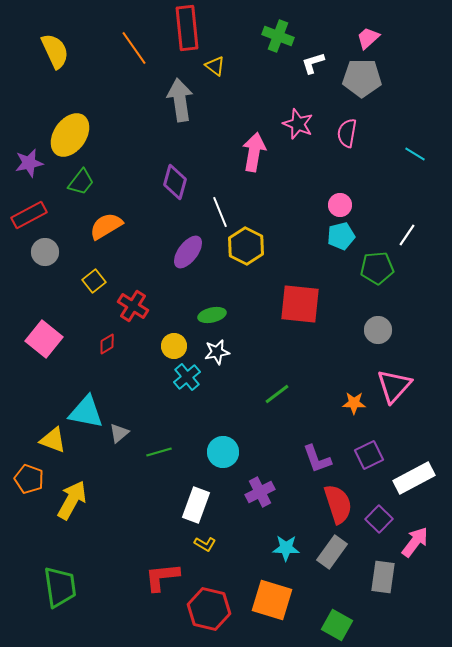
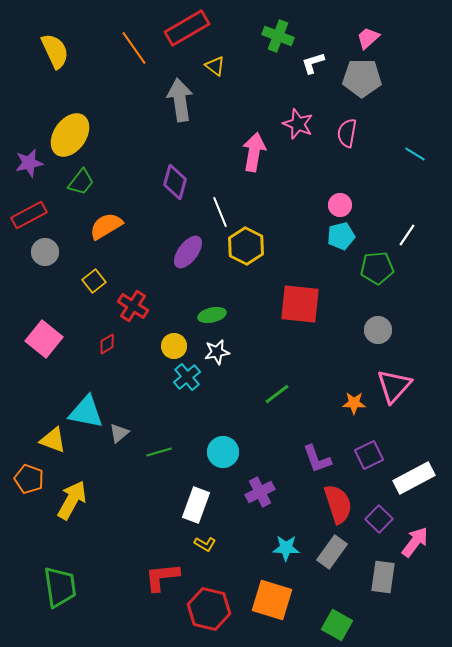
red rectangle at (187, 28): rotated 66 degrees clockwise
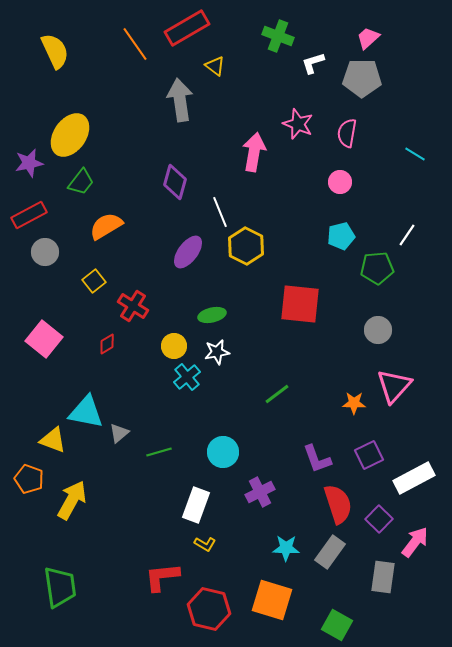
orange line at (134, 48): moved 1 px right, 4 px up
pink circle at (340, 205): moved 23 px up
gray rectangle at (332, 552): moved 2 px left
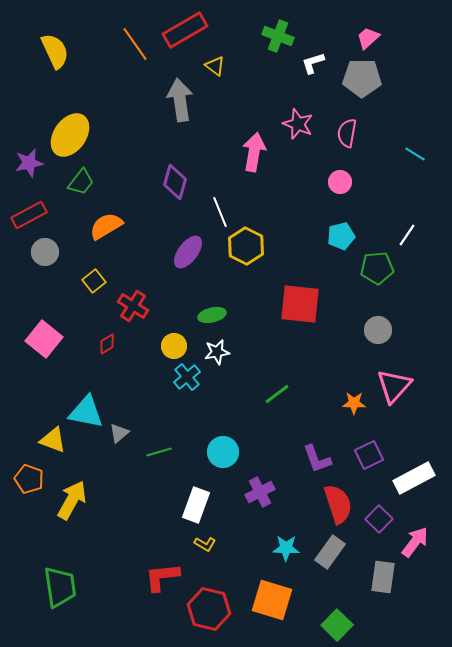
red rectangle at (187, 28): moved 2 px left, 2 px down
green square at (337, 625): rotated 16 degrees clockwise
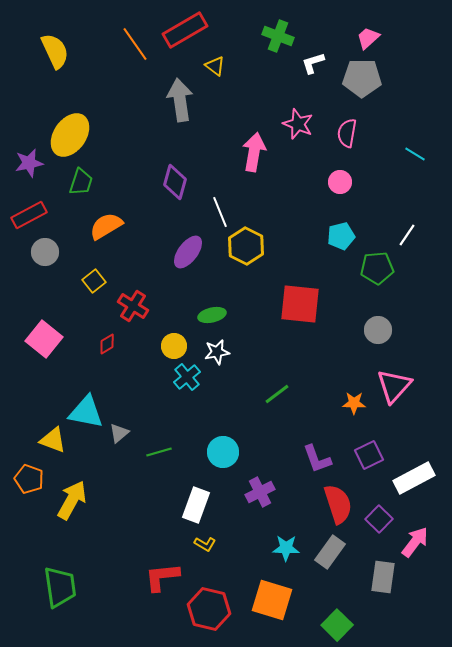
green trapezoid at (81, 182): rotated 20 degrees counterclockwise
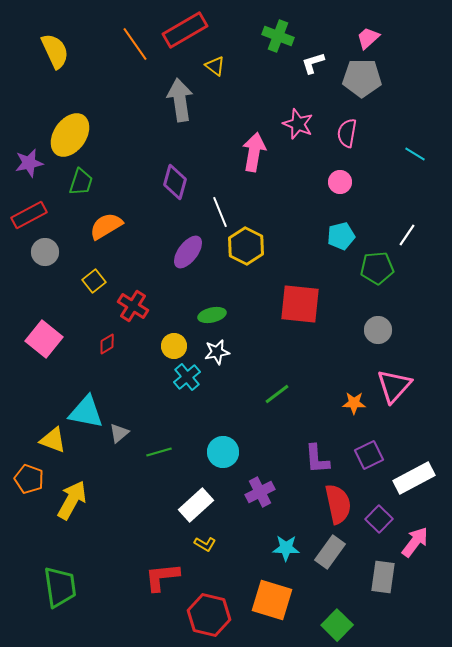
purple L-shape at (317, 459): rotated 16 degrees clockwise
red semicircle at (338, 504): rotated 6 degrees clockwise
white rectangle at (196, 505): rotated 28 degrees clockwise
red hexagon at (209, 609): moved 6 px down
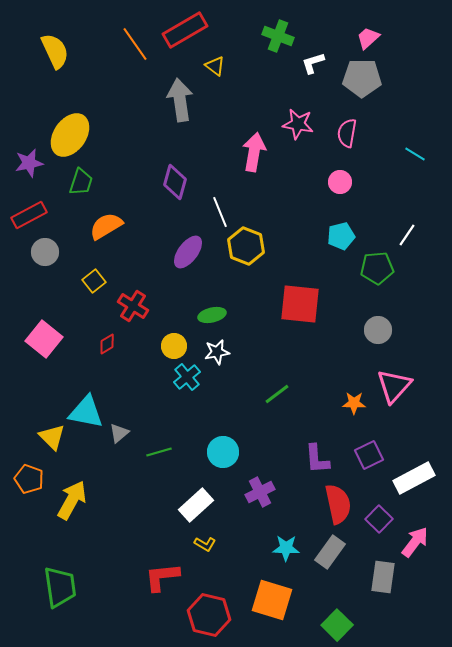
pink star at (298, 124): rotated 12 degrees counterclockwise
yellow hexagon at (246, 246): rotated 6 degrees counterclockwise
yellow triangle at (53, 440): moved 1 px left, 3 px up; rotated 24 degrees clockwise
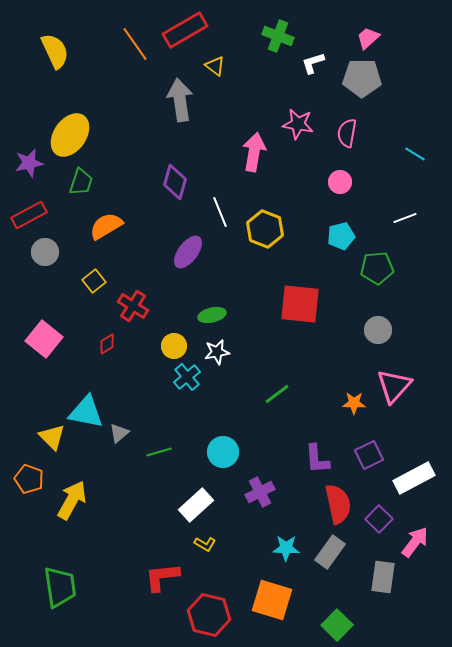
white line at (407, 235): moved 2 px left, 17 px up; rotated 35 degrees clockwise
yellow hexagon at (246, 246): moved 19 px right, 17 px up
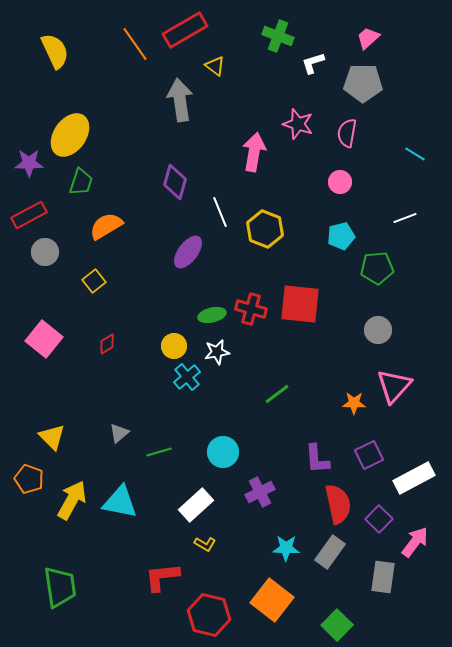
gray pentagon at (362, 78): moved 1 px right, 5 px down
pink star at (298, 124): rotated 8 degrees clockwise
purple star at (29, 163): rotated 12 degrees clockwise
red cross at (133, 306): moved 118 px right, 3 px down; rotated 16 degrees counterclockwise
cyan triangle at (86, 412): moved 34 px right, 90 px down
orange square at (272, 600): rotated 21 degrees clockwise
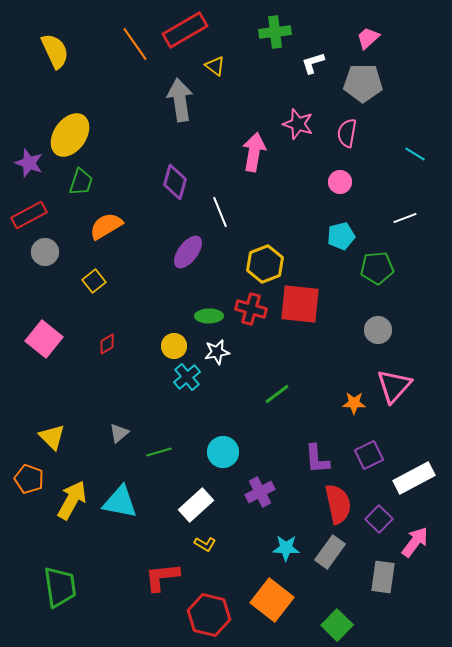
green cross at (278, 36): moved 3 px left, 4 px up; rotated 28 degrees counterclockwise
purple star at (29, 163): rotated 20 degrees clockwise
yellow hexagon at (265, 229): moved 35 px down; rotated 18 degrees clockwise
green ellipse at (212, 315): moved 3 px left, 1 px down; rotated 12 degrees clockwise
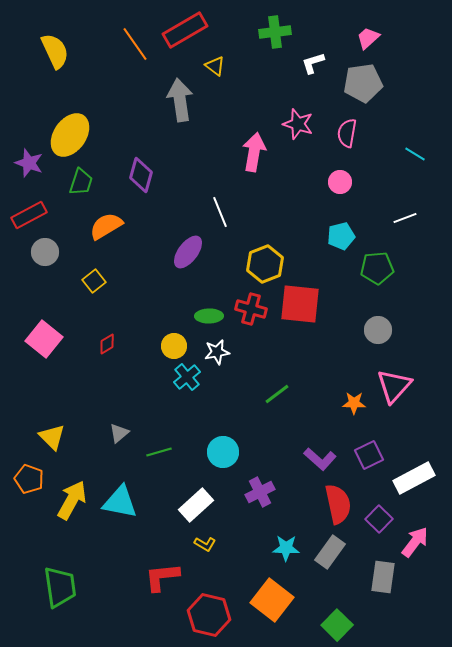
gray pentagon at (363, 83): rotated 9 degrees counterclockwise
purple diamond at (175, 182): moved 34 px left, 7 px up
purple L-shape at (317, 459): moved 3 px right; rotated 44 degrees counterclockwise
